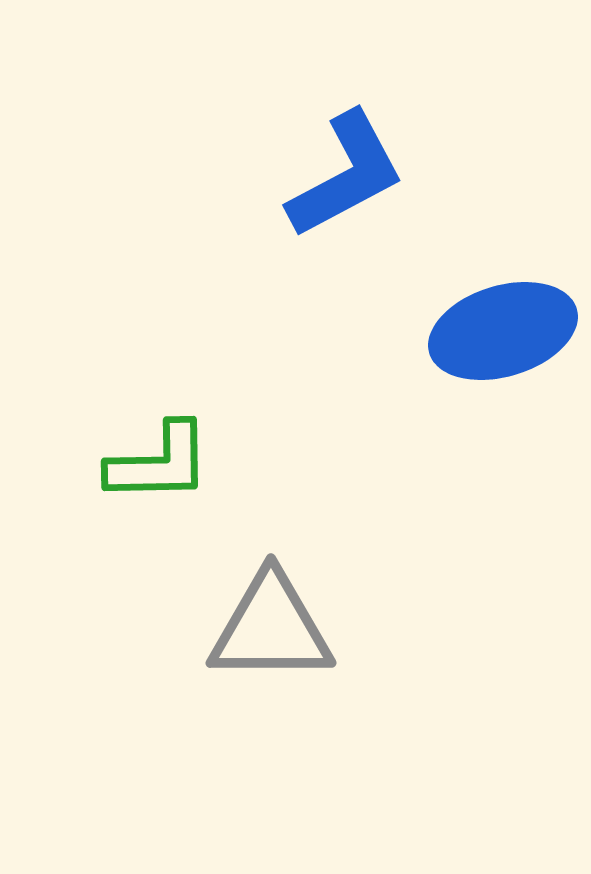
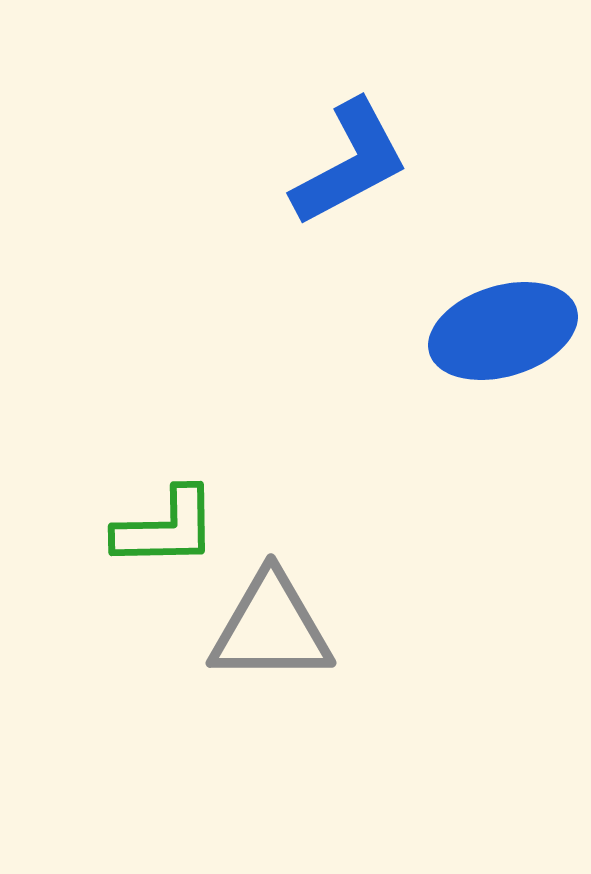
blue L-shape: moved 4 px right, 12 px up
green L-shape: moved 7 px right, 65 px down
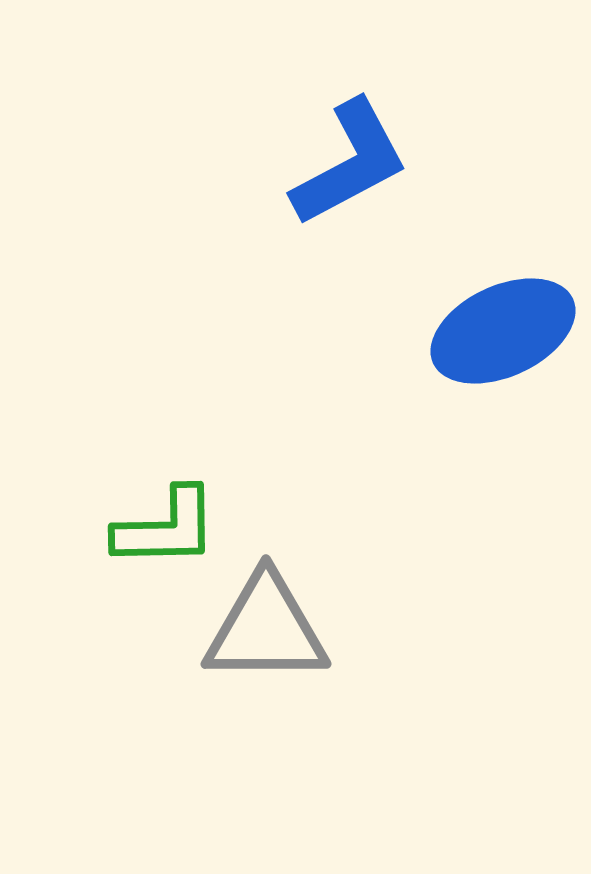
blue ellipse: rotated 8 degrees counterclockwise
gray triangle: moved 5 px left, 1 px down
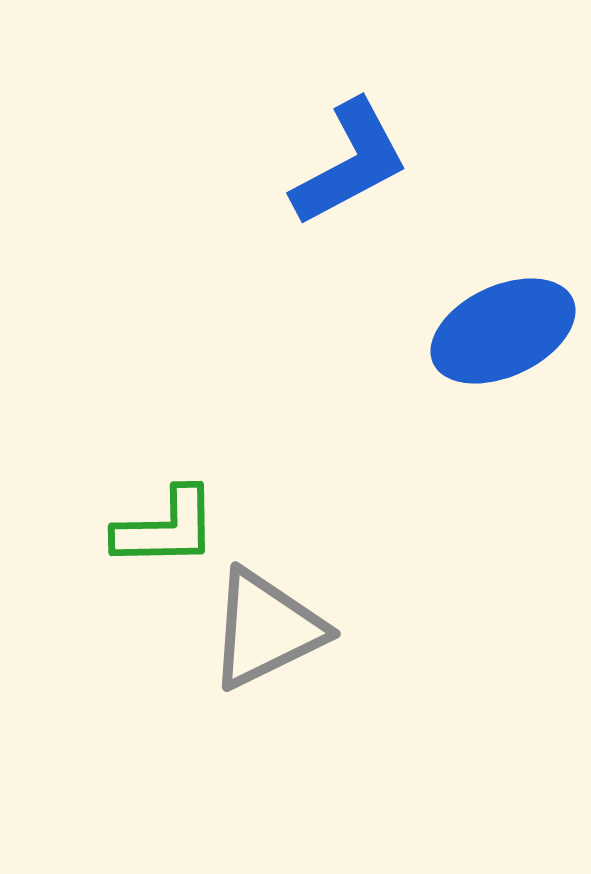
gray triangle: rotated 26 degrees counterclockwise
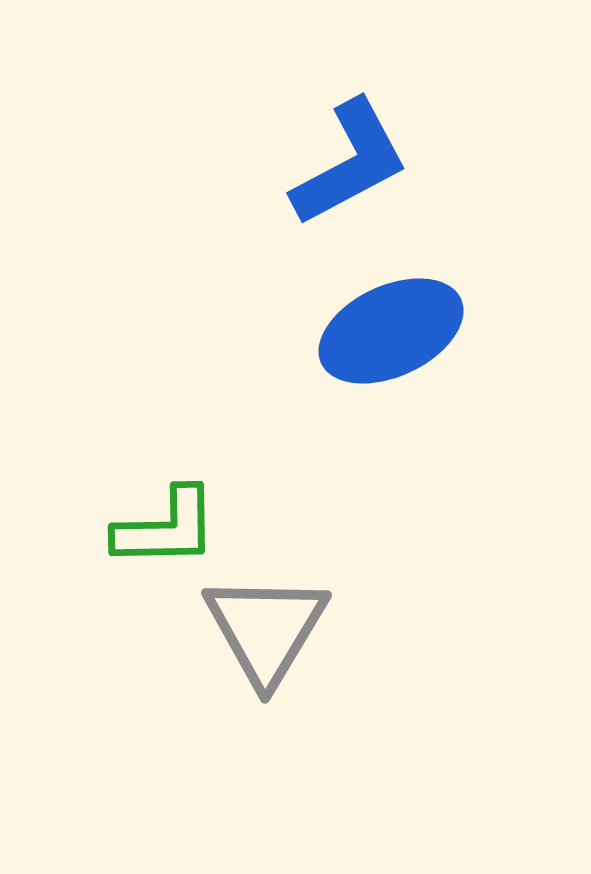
blue ellipse: moved 112 px left
gray triangle: rotated 33 degrees counterclockwise
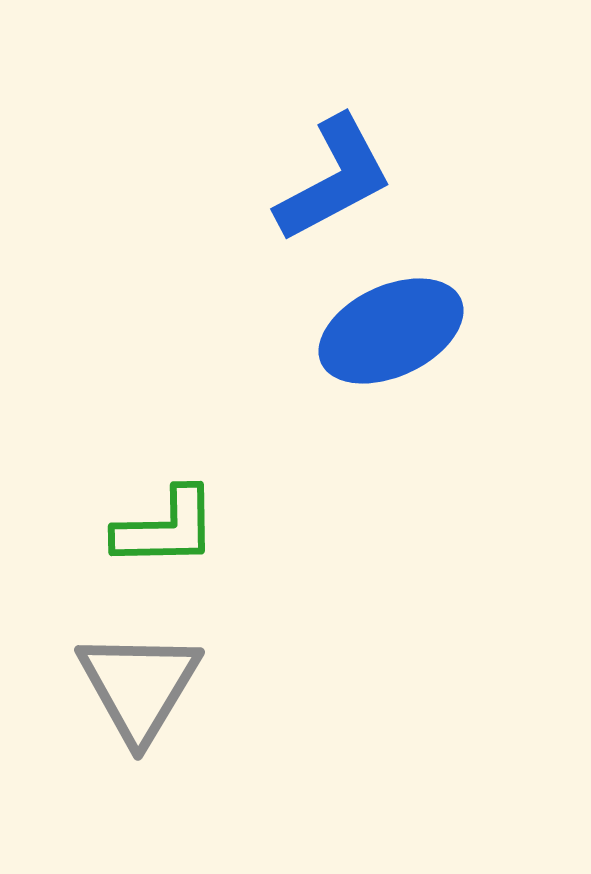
blue L-shape: moved 16 px left, 16 px down
gray triangle: moved 127 px left, 57 px down
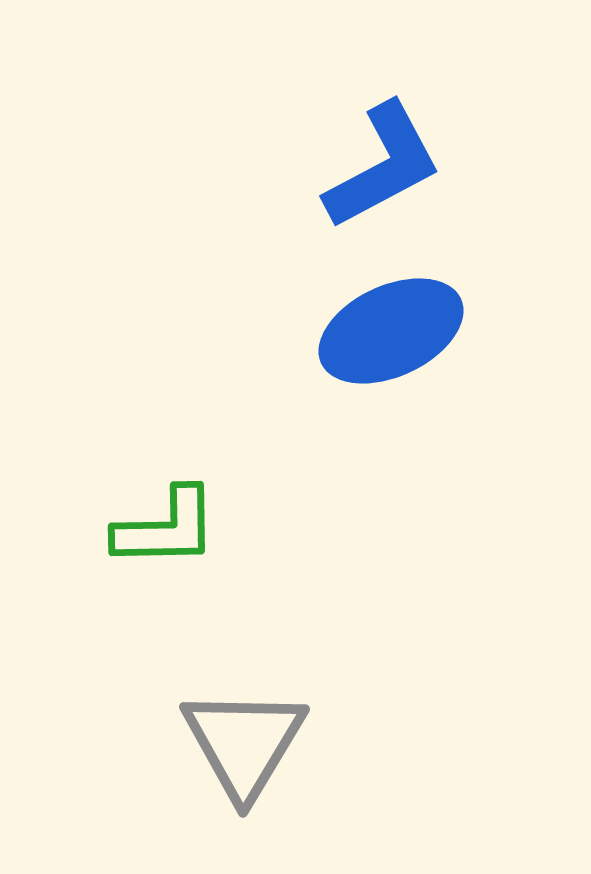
blue L-shape: moved 49 px right, 13 px up
gray triangle: moved 105 px right, 57 px down
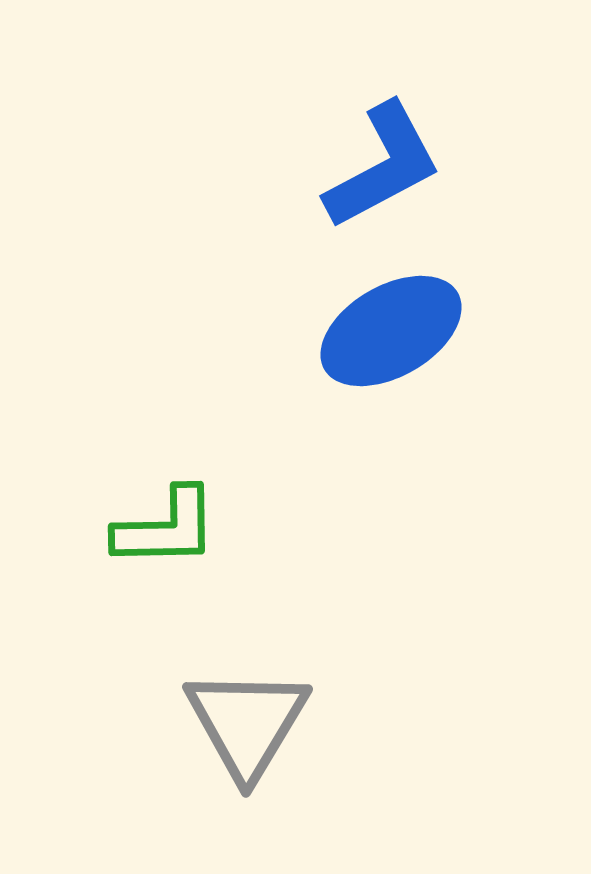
blue ellipse: rotated 5 degrees counterclockwise
gray triangle: moved 3 px right, 20 px up
